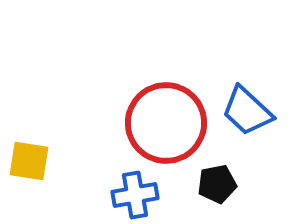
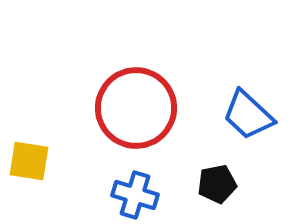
blue trapezoid: moved 1 px right, 4 px down
red circle: moved 30 px left, 15 px up
blue cross: rotated 27 degrees clockwise
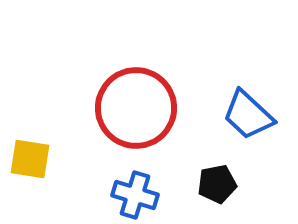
yellow square: moved 1 px right, 2 px up
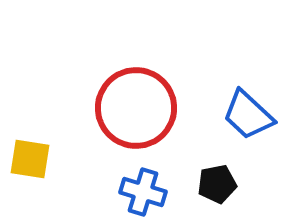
blue cross: moved 8 px right, 3 px up
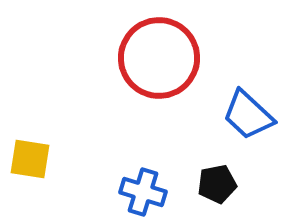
red circle: moved 23 px right, 50 px up
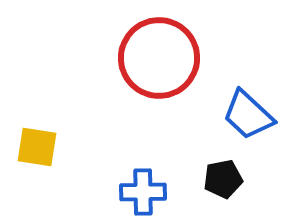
yellow square: moved 7 px right, 12 px up
black pentagon: moved 6 px right, 5 px up
blue cross: rotated 18 degrees counterclockwise
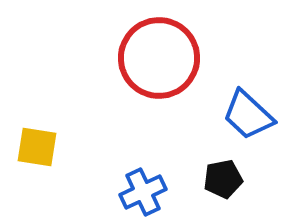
blue cross: rotated 24 degrees counterclockwise
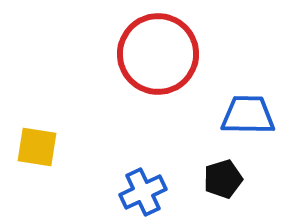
red circle: moved 1 px left, 4 px up
blue trapezoid: rotated 138 degrees clockwise
black pentagon: rotated 6 degrees counterclockwise
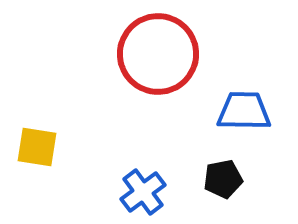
blue trapezoid: moved 4 px left, 4 px up
black pentagon: rotated 6 degrees clockwise
blue cross: rotated 12 degrees counterclockwise
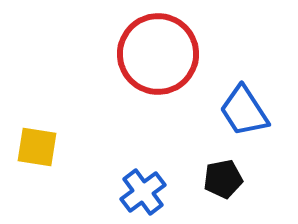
blue trapezoid: rotated 124 degrees counterclockwise
